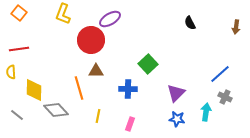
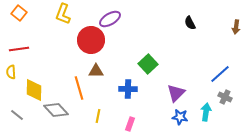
blue star: moved 3 px right, 2 px up
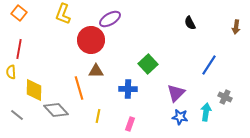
red line: rotated 72 degrees counterclockwise
blue line: moved 11 px left, 9 px up; rotated 15 degrees counterclockwise
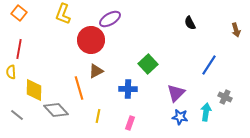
brown arrow: moved 3 px down; rotated 24 degrees counterclockwise
brown triangle: rotated 28 degrees counterclockwise
pink rectangle: moved 1 px up
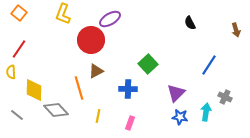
red line: rotated 24 degrees clockwise
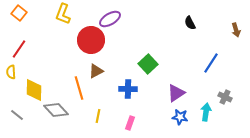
blue line: moved 2 px right, 2 px up
purple triangle: rotated 12 degrees clockwise
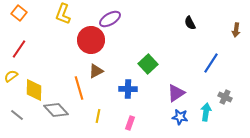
brown arrow: rotated 24 degrees clockwise
yellow semicircle: moved 4 px down; rotated 56 degrees clockwise
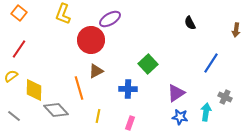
gray line: moved 3 px left, 1 px down
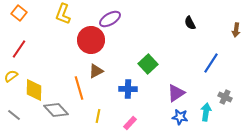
gray line: moved 1 px up
pink rectangle: rotated 24 degrees clockwise
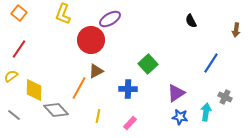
black semicircle: moved 1 px right, 2 px up
orange line: rotated 45 degrees clockwise
